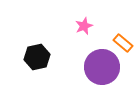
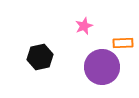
orange rectangle: rotated 42 degrees counterclockwise
black hexagon: moved 3 px right
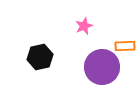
orange rectangle: moved 2 px right, 3 px down
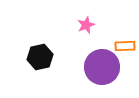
pink star: moved 2 px right, 1 px up
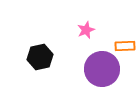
pink star: moved 5 px down
purple circle: moved 2 px down
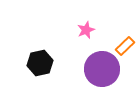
orange rectangle: rotated 42 degrees counterclockwise
black hexagon: moved 6 px down
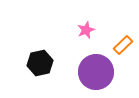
orange rectangle: moved 2 px left, 1 px up
purple circle: moved 6 px left, 3 px down
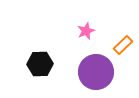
pink star: moved 1 px down
black hexagon: moved 1 px down; rotated 10 degrees clockwise
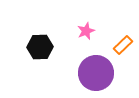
black hexagon: moved 17 px up
purple circle: moved 1 px down
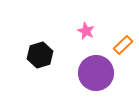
pink star: rotated 24 degrees counterclockwise
black hexagon: moved 8 px down; rotated 15 degrees counterclockwise
